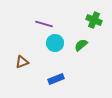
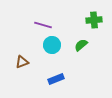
green cross: rotated 28 degrees counterclockwise
purple line: moved 1 px left, 1 px down
cyan circle: moved 3 px left, 2 px down
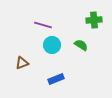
green semicircle: rotated 72 degrees clockwise
brown triangle: moved 1 px down
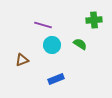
green semicircle: moved 1 px left, 1 px up
brown triangle: moved 3 px up
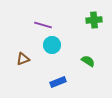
green semicircle: moved 8 px right, 17 px down
brown triangle: moved 1 px right, 1 px up
blue rectangle: moved 2 px right, 3 px down
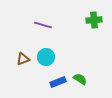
cyan circle: moved 6 px left, 12 px down
green semicircle: moved 8 px left, 18 px down
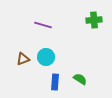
blue rectangle: moved 3 px left; rotated 63 degrees counterclockwise
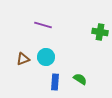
green cross: moved 6 px right, 12 px down; rotated 14 degrees clockwise
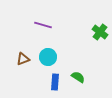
green cross: rotated 28 degrees clockwise
cyan circle: moved 2 px right
green semicircle: moved 2 px left, 2 px up
